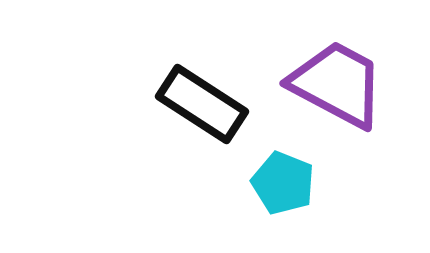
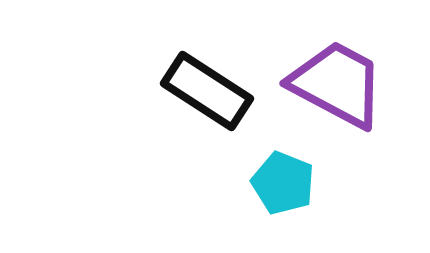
black rectangle: moved 5 px right, 13 px up
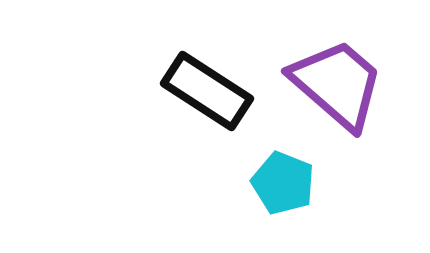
purple trapezoid: rotated 13 degrees clockwise
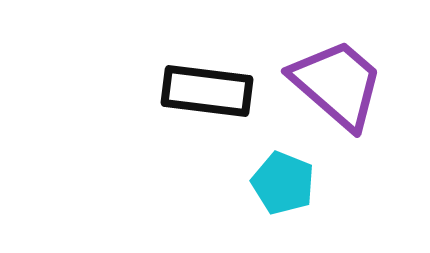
black rectangle: rotated 26 degrees counterclockwise
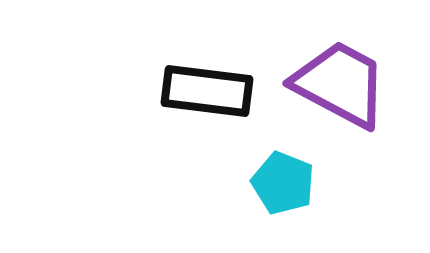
purple trapezoid: moved 3 px right; rotated 13 degrees counterclockwise
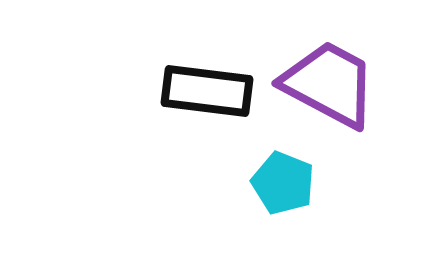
purple trapezoid: moved 11 px left
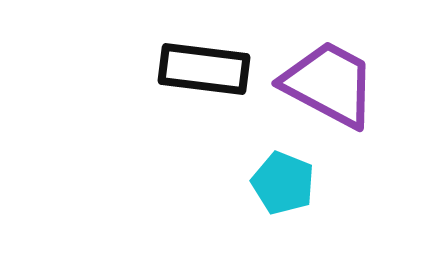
black rectangle: moved 3 px left, 22 px up
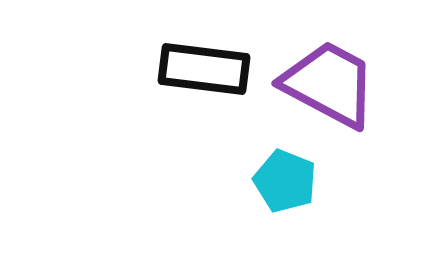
cyan pentagon: moved 2 px right, 2 px up
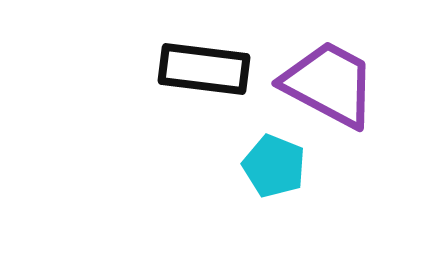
cyan pentagon: moved 11 px left, 15 px up
